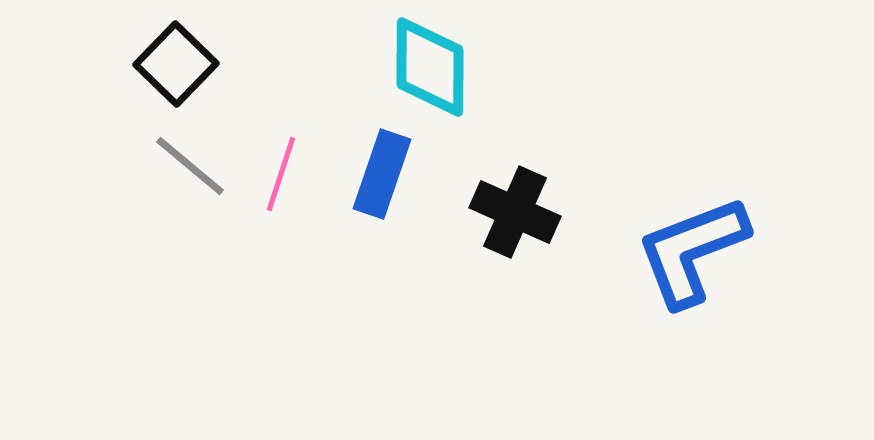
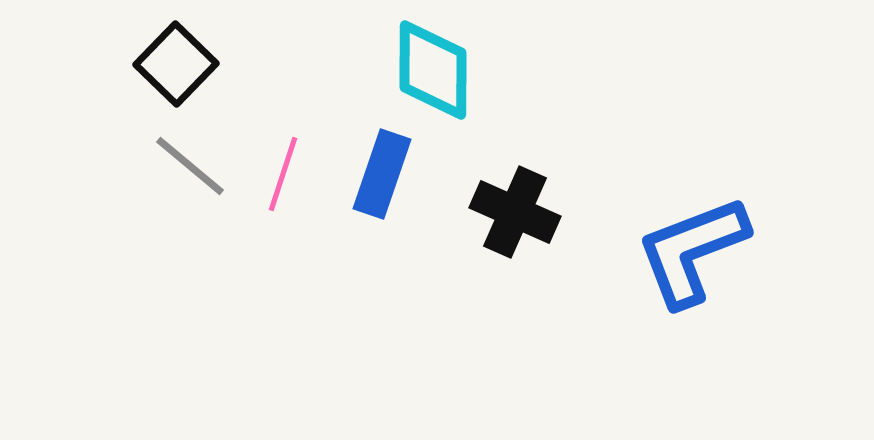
cyan diamond: moved 3 px right, 3 px down
pink line: moved 2 px right
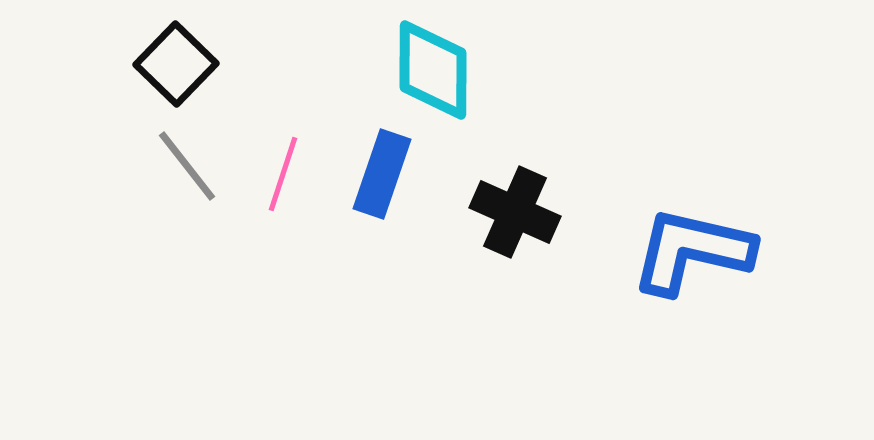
gray line: moved 3 px left; rotated 12 degrees clockwise
blue L-shape: rotated 34 degrees clockwise
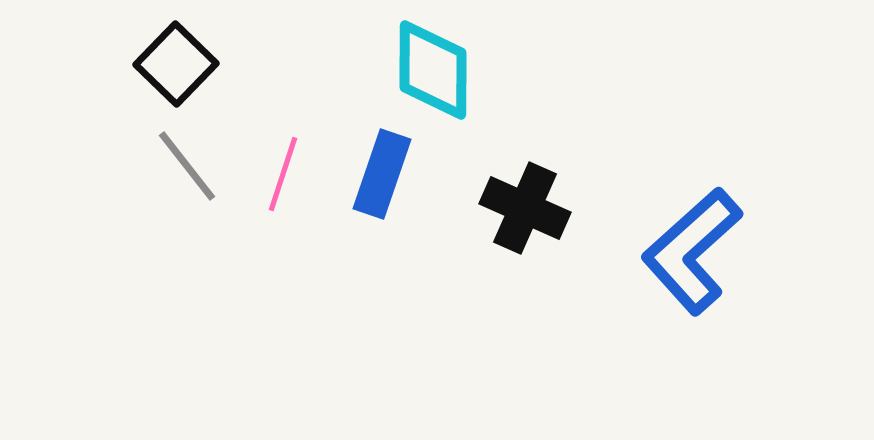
black cross: moved 10 px right, 4 px up
blue L-shape: rotated 55 degrees counterclockwise
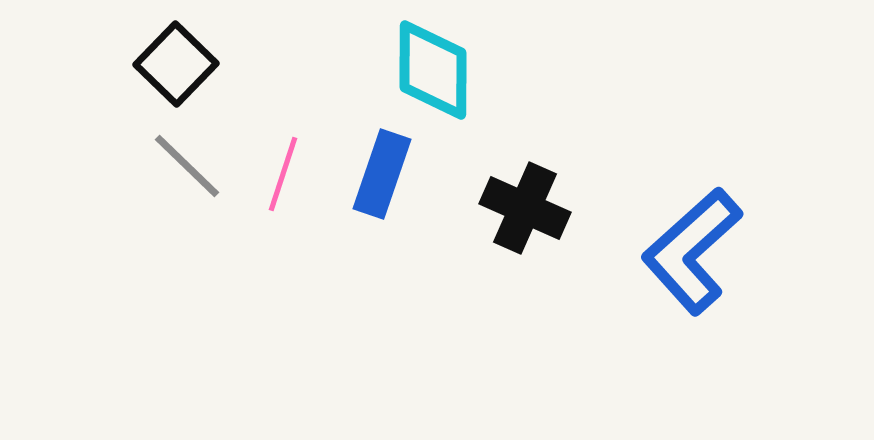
gray line: rotated 8 degrees counterclockwise
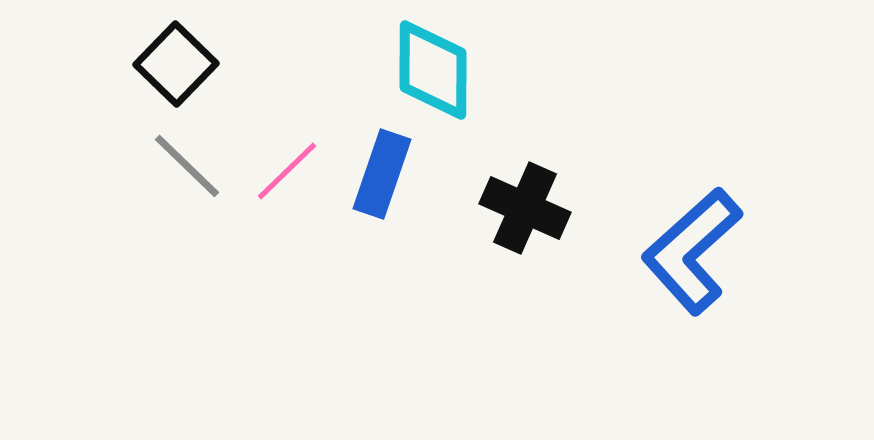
pink line: moved 4 px right, 3 px up; rotated 28 degrees clockwise
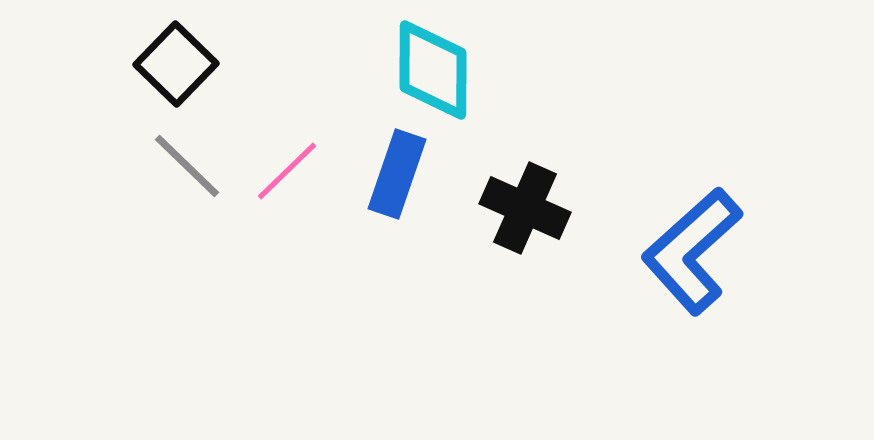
blue rectangle: moved 15 px right
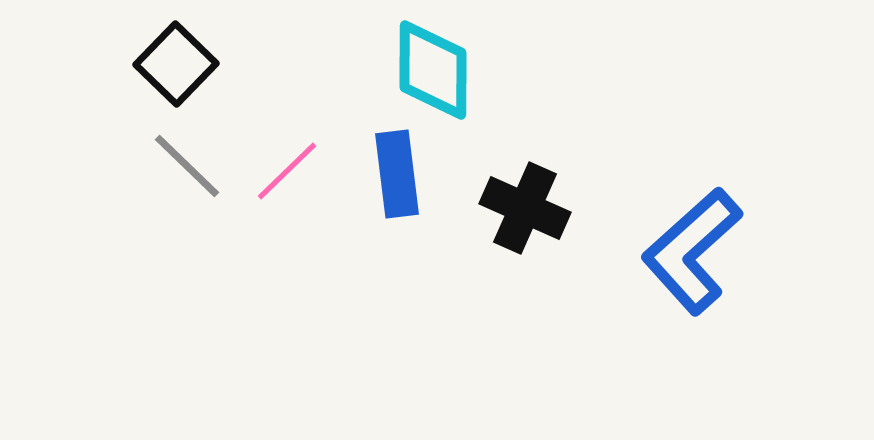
blue rectangle: rotated 26 degrees counterclockwise
